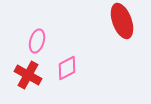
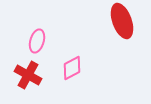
pink diamond: moved 5 px right
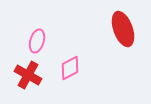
red ellipse: moved 1 px right, 8 px down
pink diamond: moved 2 px left
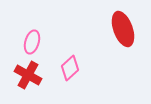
pink ellipse: moved 5 px left, 1 px down
pink diamond: rotated 15 degrees counterclockwise
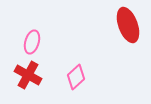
red ellipse: moved 5 px right, 4 px up
pink diamond: moved 6 px right, 9 px down
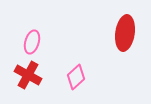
red ellipse: moved 3 px left, 8 px down; rotated 28 degrees clockwise
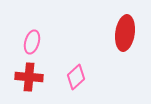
red cross: moved 1 px right, 2 px down; rotated 24 degrees counterclockwise
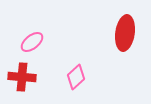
pink ellipse: rotated 35 degrees clockwise
red cross: moved 7 px left
